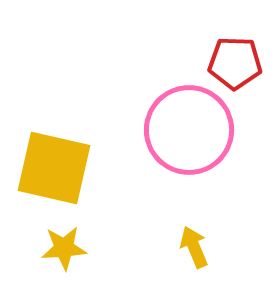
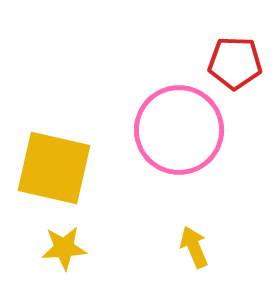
pink circle: moved 10 px left
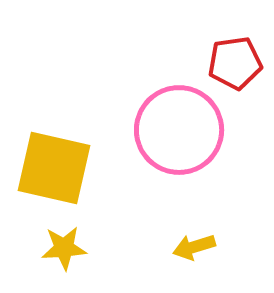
red pentagon: rotated 10 degrees counterclockwise
yellow arrow: rotated 84 degrees counterclockwise
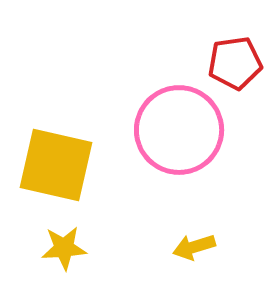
yellow square: moved 2 px right, 3 px up
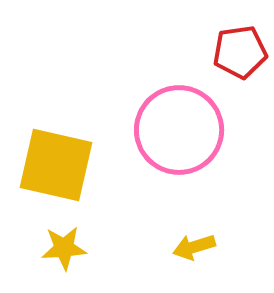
red pentagon: moved 5 px right, 11 px up
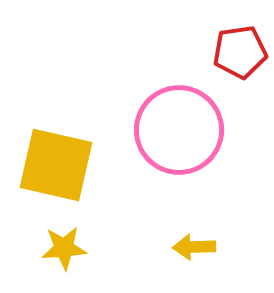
yellow arrow: rotated 15 degrees clockwise
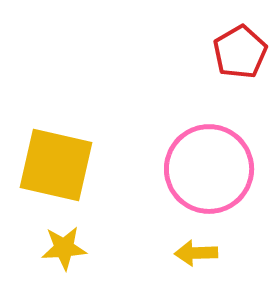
red pentagon: rotated 22 degrees counterclockwise
pink circle: moved 30 px right, 39 px down
yellow arrow: moved 2 px right, 6 px down
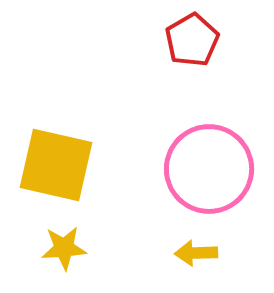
red pentagon: moved 48 px left, 12 px up
